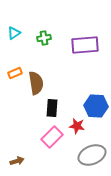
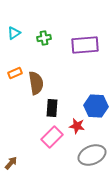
brown arrow: moved 6 px left, 2 px down; rotated 32 degrees counterclockwise
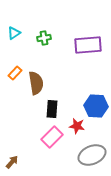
purple rectangle: moved 3 px right
orange rectangle: rotated 24 degrees counterclockwise
black rectangle: moved 1 px down
brown arrow: moved 1 px right, 1 px up
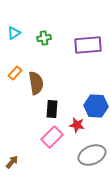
red star: moved 1 px up
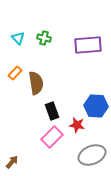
cyan triangle: moved 4 px right, 5 px down; rotated 40 degrees counterclockwise
green cross: rotated 24 degrees clockwise
black rectangle: moved 2 px down; rotated 24 degrees counterclockwise
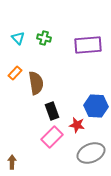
gray ellipse: moved 1 px left, 2 px up
brown arrow: rotated 40 degrees counterclockwise
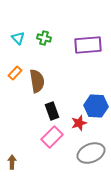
brown semicircle: moved 1 px right, 2 px up
red star: moved 2 px right, 2 px up; rotated 28 degrees counterclockwise
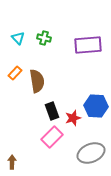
red star: moved 6 px left, 5 px up
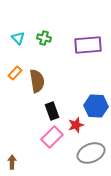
red star: moved 3 px right, 7 px down
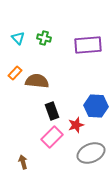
brown semicircle: rotated 75 degrees counterclockwise
brown arrow: moved 11 px right; rotated 16 degrees counterclockwise
